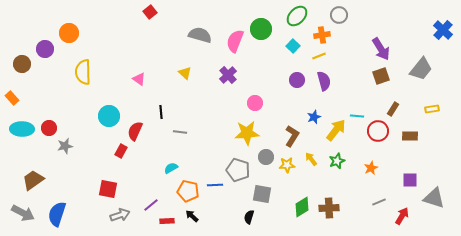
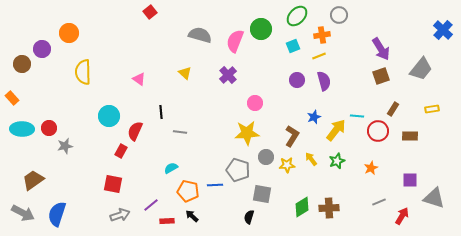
cyan square at (293, 46): rotated 24 degrees clockwise
purple circle at (45, 49): moved 3 px left
red square at (108, 189): moved 5 px right, 5 px up
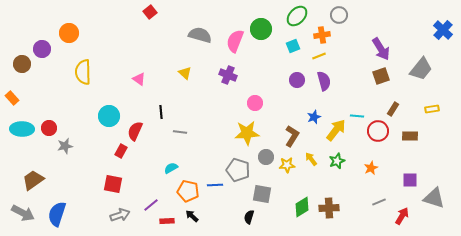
purple cross at (228, 75): rotated 24 degrees counterclockwise
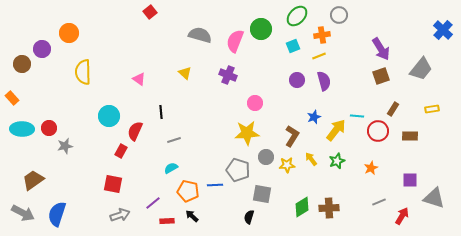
gray line at (180, 132): moved 6 px left, 8 px down; rotated 24 degrees counterclockwise
purple line at (151, 205): moved 2 px right, 2 px up
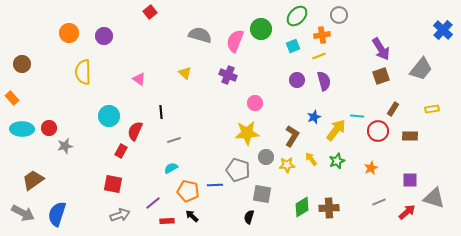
purple circle at (42, 49): moved 62 px right, 13 px up
red arrow at (402, 216): moved 5 px right, 4 px up; rotated 18 degrees clockwise
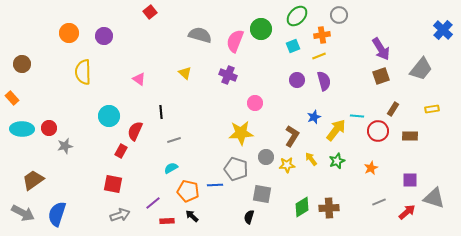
yellow star at (247, 133): moved 6 px left
gray pentagon at (238, 170): moved 2 px left, 1 px up
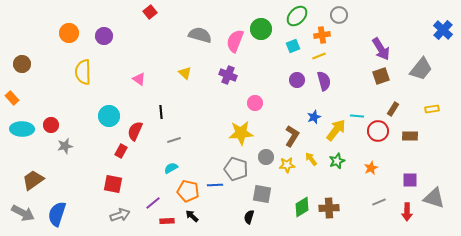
red circle at (49, 128): moved 2 px right, 3 px up
red arrow at (407, 212): rotated 132 degrees clockwise
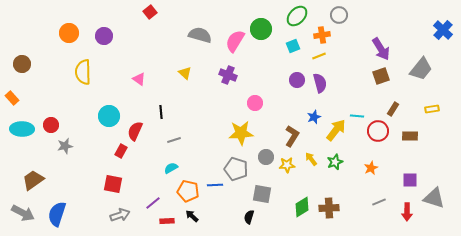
pink semicircle at (235, 41): rotated 10 degrees clockwise
purple semicircle at (324, 81): moved 4 px left, 2 px down
green star at (337, 161): moved 2 px left, 1 px down
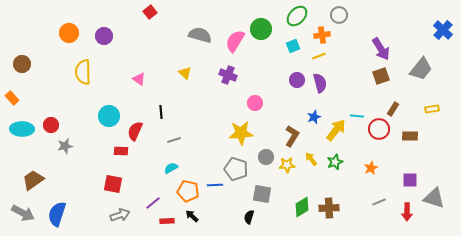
red circle at (378, 131): moved 1 px right, 2 px up
red rectangle at (121, 151): rotated 64 degrees clockwise
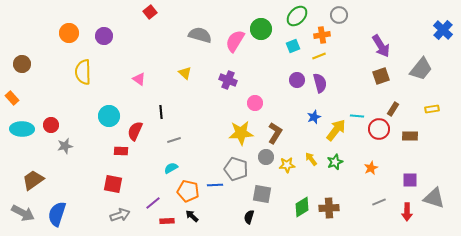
purple arrow at (381, 49): moved 3 px up
purple cross at (228, 75): moved 5 px down
brown L-shape at (292, 136): moved 17 px left, 3 px up
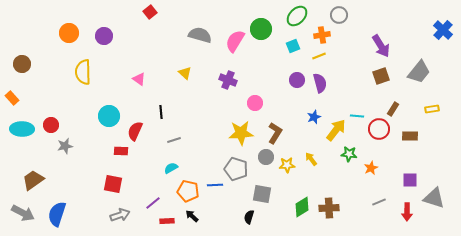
gray trapezoid at (421, 69): moved 2 px left, 3 px down
green star at (335, 162): moved 14 px right, 8 px up; rotated 28 degrees clockwise
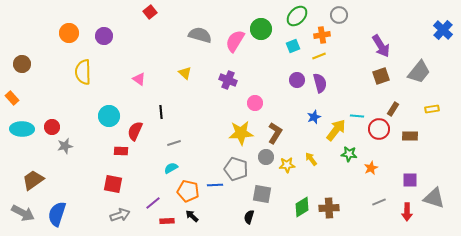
red circle at (51, 125): moved 1 px right, 2 px down
gray line at (174, 140): moved 3 px down
